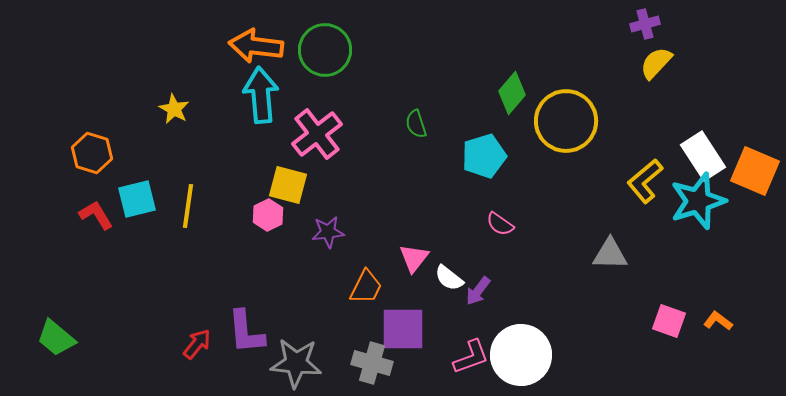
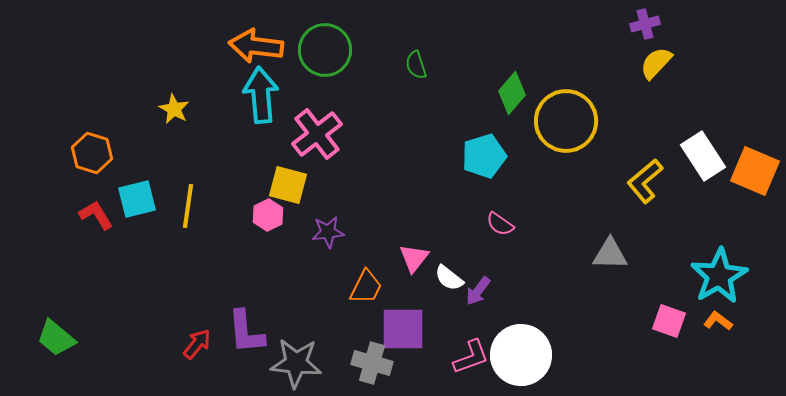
green semicircle: moved 59 px up
cyan star: moved 21 px right, 75 px down; rotated 12 degrees counterclockwise
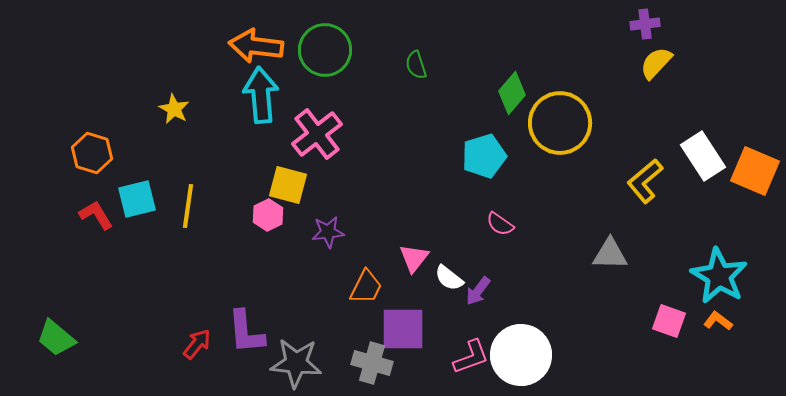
purple cross: rotated 8 degrees clockwise
yellow circle: moved 6 px left, 2 px down
cyan star: rotated 12 degrees counterclockwise
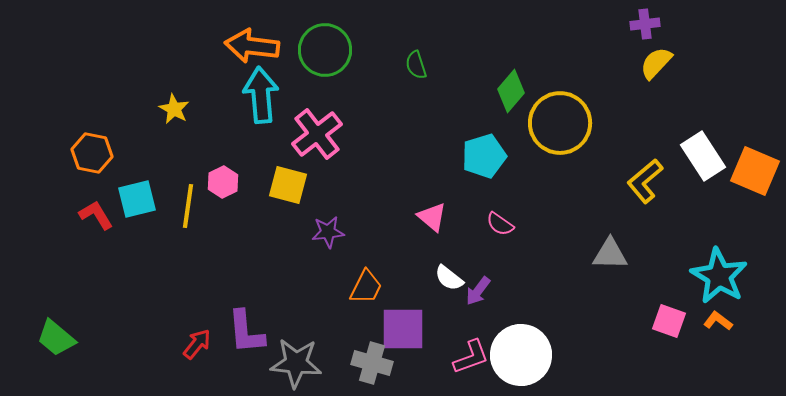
orange arrow: moved 4 px left
green diamond: moved 1 px left, 2 px up
orange hexagon: rotated 6 degrees counterclockwise
pink hexagon: moved 45 px left, 33 px up
pink triangle: moved 18 px right, 41 px up; rotated 28 degrees counterclockwise
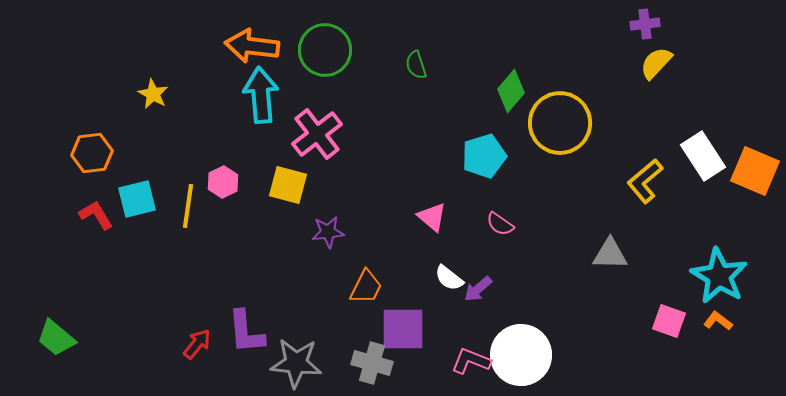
yellow star: moved 21 px left, 15 px up
orange hexagon: rotated 18 degrees counterclockwise
purple arrow: moved 2 px up; rotated 12 degrees clockwise
pink L-shape: moved 4 px down; rotated 138 degrees counterclockwise
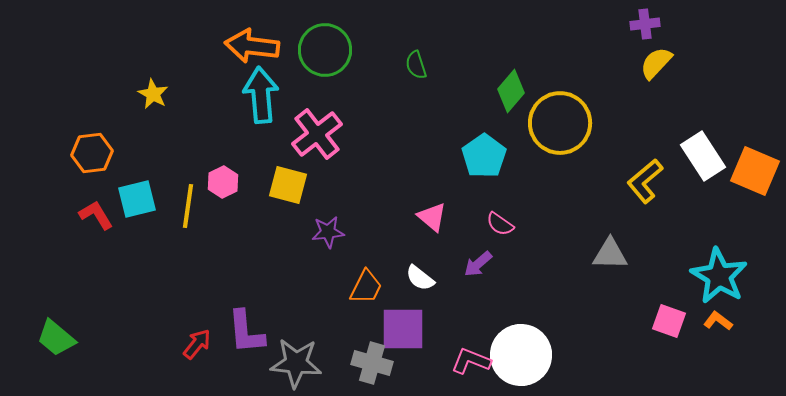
cyan pentagon: rotated 18 degrees counterclockwise
white semicircle: moved 29 px left
purple arrow: moved 25 px up
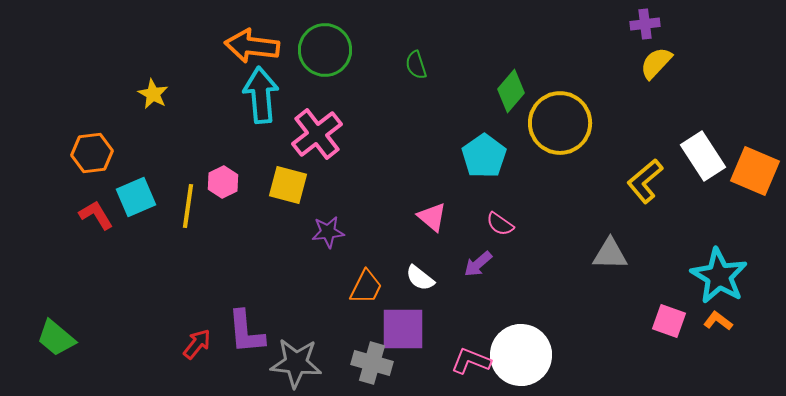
cyan square: moved 1 px left, 2 px up; rotated 9 degrees counterclockwise
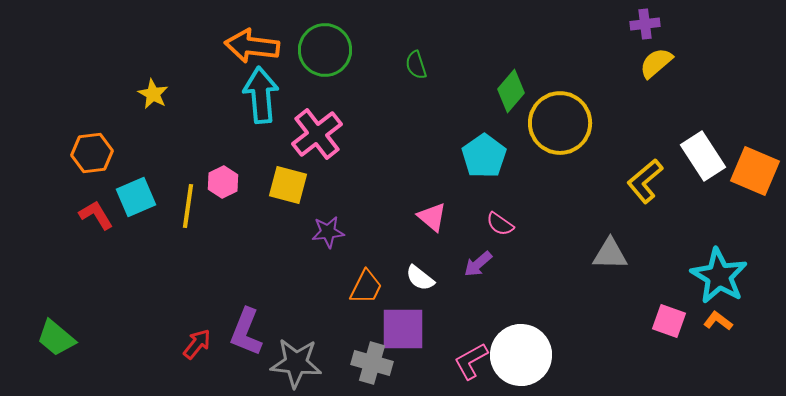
yellow semicircle: rotated 6 degrees clockwise
purple L-shape: rotated 27 degrees clockwise
pink L-shape: rotated 51 degrees counterclockwise
